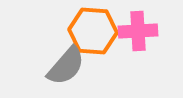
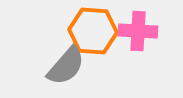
pink cross: rotated 6 degrees clockwise
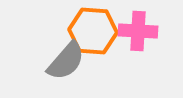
gray semicircle: moved 5 px up
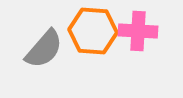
gray semicircle: moved 22 px left, 12 px up
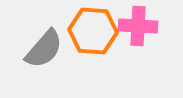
pink cross: moved 5 px up
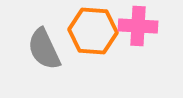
gray semicircle: rotated 114 degrees clockwise
